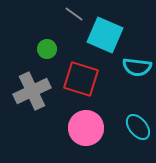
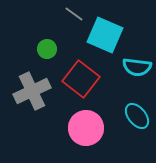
red square: rotated 21 degrees clockwise
cyan ellipse: moved 1 px left, 11 px up
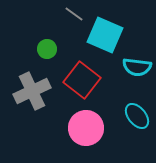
red square: moved 1 px right, 1 px down
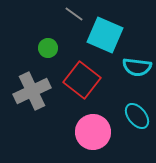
green circle: moved 1 px right, 1 px up
pink circle: moved 7 px right, 4 px down
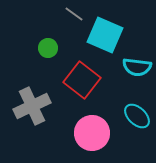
gray cross: moved 15 px down
cyan ellipse: rotated 8 degrees counterclockwise
pink circle: moved 1 px left, 1 px down
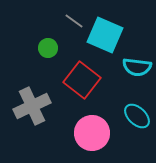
gray line: moved 7 px down
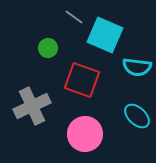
gray line: moved 4 px up
red square: rotated 18 degrees counterclockwise
pink circle: moved 7 px left, 1 px down
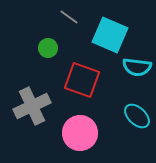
gray line: moved 5 px left
cyan square: moved 5 px right
pink circle: moved 5 px left, 1 px up
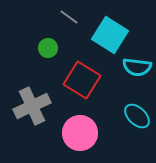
cyan square: rotated 9 degrees clockwise
red square: rotated 12 degrees clockwise
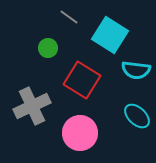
cyan semicircle: moved 1 px left, 3 px down
